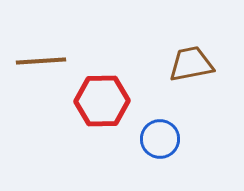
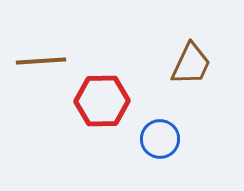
brown trapezoid: rotated 126 degrees clockwise
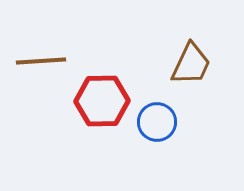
blue circle: moved 3 px left, 17 px up
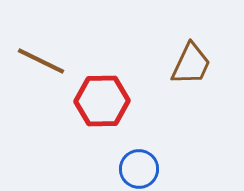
brown line: rotated 30 degrees clockwise
blue circle: moved 18 px left, 47 px down
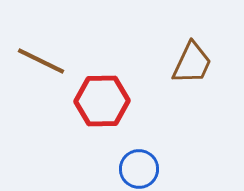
brown trapezoid: moved 1 px right, 1 px up
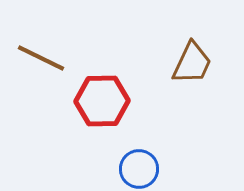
brown line: moved 3 px up
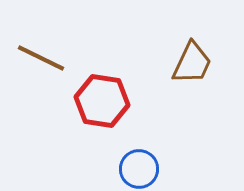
red hexagon: rotated 10 degrees clockwise
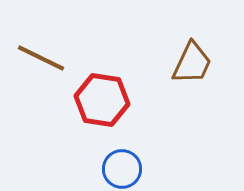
red hexagon: moved 1 px up
blue circle: moved 17 px left
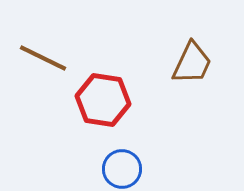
brown line: moved 2 px right
red hexagon: moved 1 px right
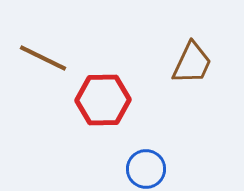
red hexagon: rotated 10 degrees counterclockwise
blue circle: moved 24 px right
